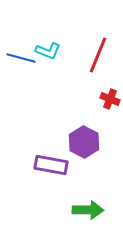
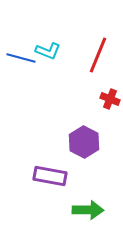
purple rectangle: moved 1 px left, 11 px down
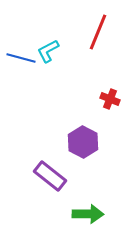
cyan L-shape: rotated 130 degrees clockwise
red line: moved 23 px up
purple hexagon: moved 1 px left
purple rectangle: rotated 28 degrees clockwise
green arrow: moved 4 px down
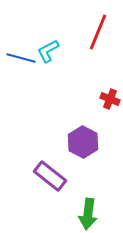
green arrow: rotated 96 degrees clockwise
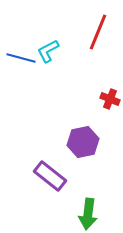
purple hexagon: rotated 20 degrees clockwise
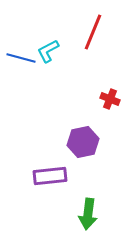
red line: moved 5 px left
purple rectangle: rotated 44 degrees counterclockwise
